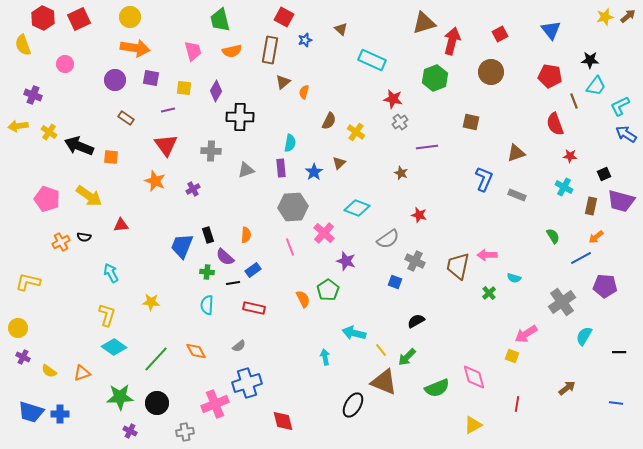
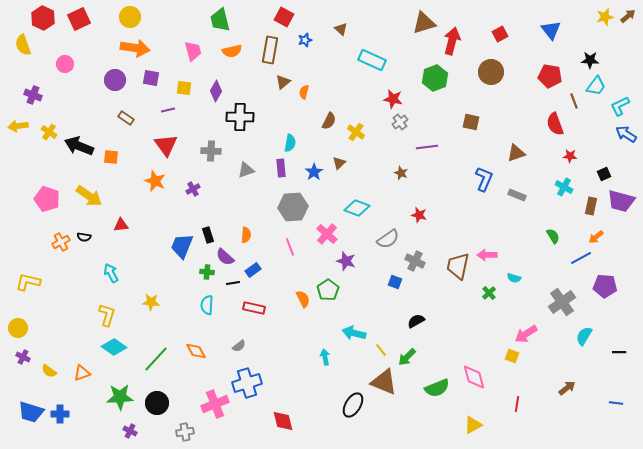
pink cross at (324, 233): moved 3 px right, 1 px down
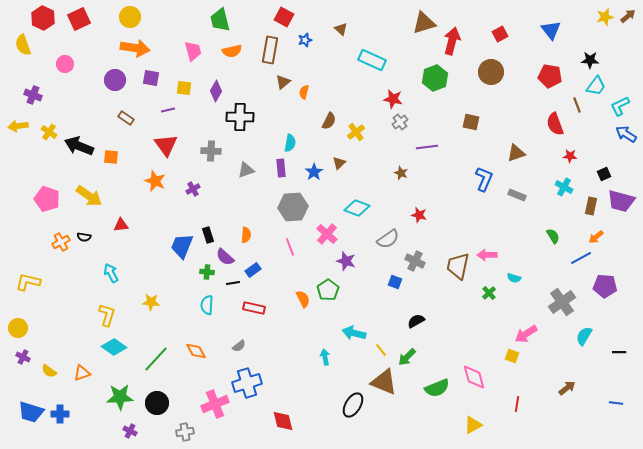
brown line at (574, 101): moved 3 px right, 4 px down
yellow cross at (356, 132): rotated 18 degrees clockwise
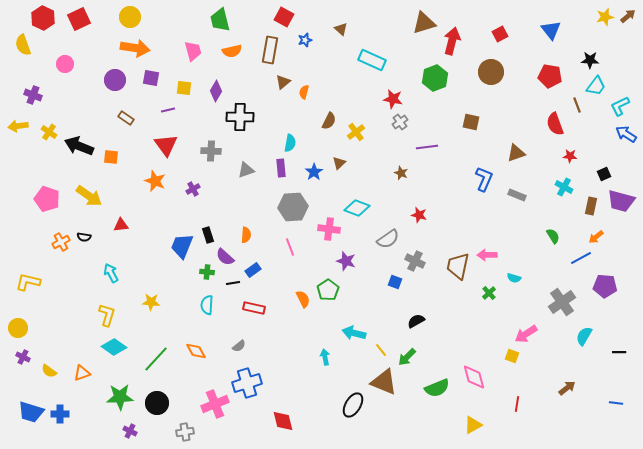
pink cross at (327, 234): moved 2 px right, 5 px up; rotated 35 degrees counterclockwise
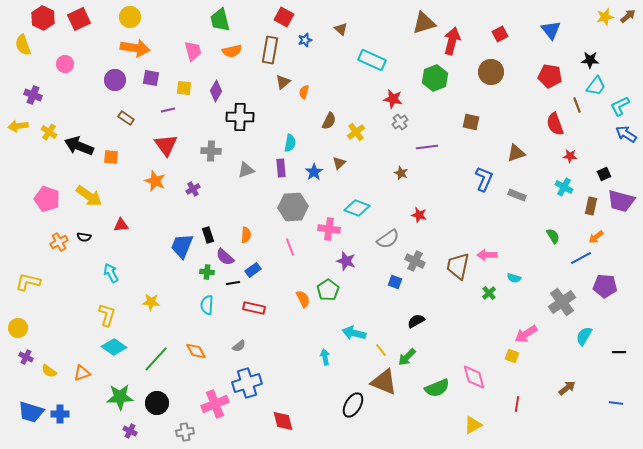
orange cross at (61, 242): moved 2 px left
purple cross at (23, 357): moved 3 px right
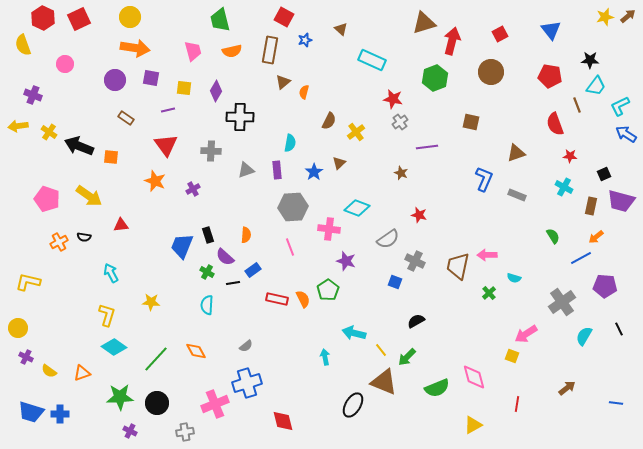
purple rectangle at (281, 168): moved 4 px left, 2 px down
green cross at (207, 272): rotated 24 degrees clockwise
red rectangle at (254, 308): moved 23 px right, 9 px up
gray semicircle at (239, 346): moved 7 px right
black line at (619, 352): moved 23 px up; rotated 64 degrees clockwise
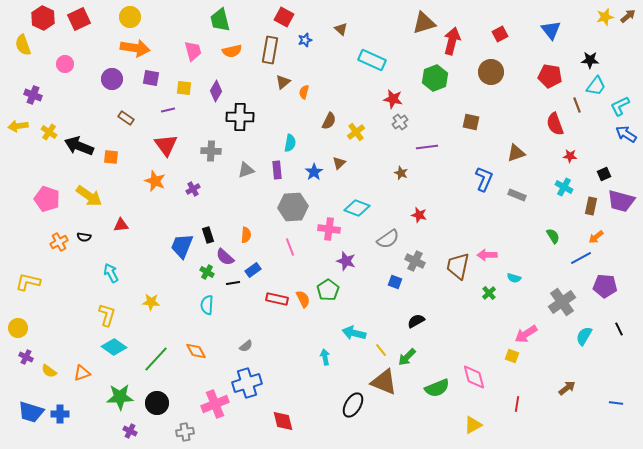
purple circle at (115, 80): moved 3 px left, 1 px up
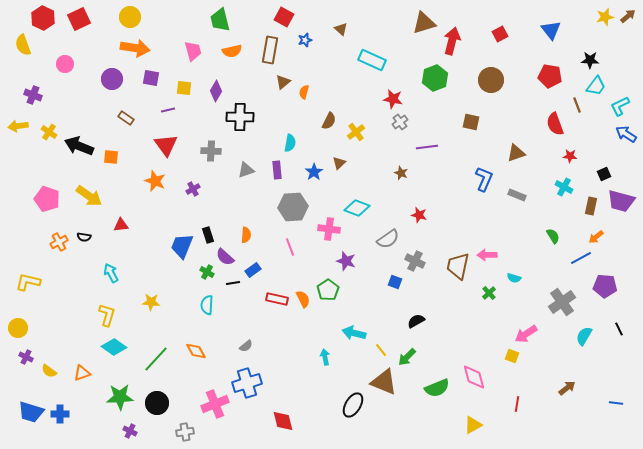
brown circle at (491, 72): moved 8 px down
